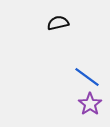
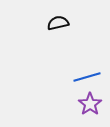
blue line: rotated 52 degrees counterclockwise
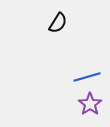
black semicircle: rotated 135 degrees clockwise
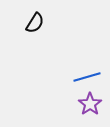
black semicircle: moved 23 px left
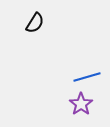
purple star: moved 9 px left
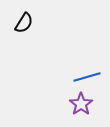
black semicircle: moved 11 px left
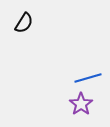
blue line: moved 1 px right, 1 px down
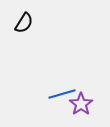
blue line: moved 26 px left, 16 px down
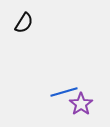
blue line: moved 2 px right, 2 px up
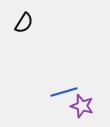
purple star: moved 1 px right, 2 px down; rotated 20 degrees counterclockwise
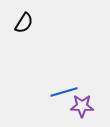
purple star: rotated 15 degrees counterclockwise
